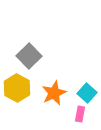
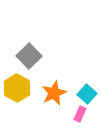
cyan square: moved 1 px down
pink rectangle: rotated 14 degrees clockwise
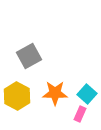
gray square: rotated 15 degrees clockwise
yellow hexagon: moved 8 px down
orange star: moved 1 px right; rotated 25 degrees clockwise
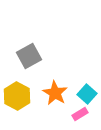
orange star: rotated 30 degrees clockwise
pink rectangle: rotated 35 degrees clockwise
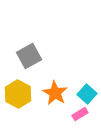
yellow hexagon: moved 1 px right, 2 px up
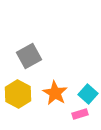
cyan square: moved 1 px right
pink rectangle: rotated 14 degrees clockwise
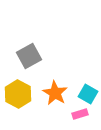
cyan square: rotated 12 degrees counterclockwise
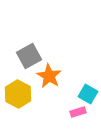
orange star: moved 6 px left, 17 px up
pink rectangle: moved 2 px left, 2 px up
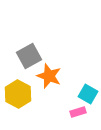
orange star: rotated 10 degrees counterclockwise
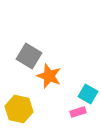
gray square: rotated 30 degrees counterclockwise
yellow hexagon: moved 1 px right, 15 px down; rotated 16 degrees counterclockwise
